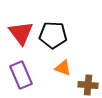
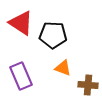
red triangle: moved 10 px up; rotated 20 degrees counterclockwise
purple rectangle: moved 1 px down
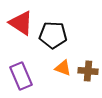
brown cross: moved 14 px up
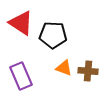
orange triangle: moved 1 px right
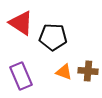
black pentagon: moved 2 px down
orange triangle: moved 4 px down
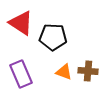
purple rectangle: moved 2 px up
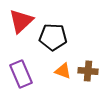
red triangle: moved 2 px up; rotated 44 degrees clockwise
orange triangle: moved 1 px left, 1 px up
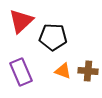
purple rectangle: moved 2 px up
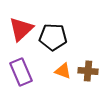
red triangle: moved 8 px down
